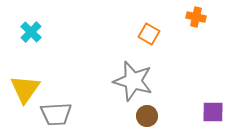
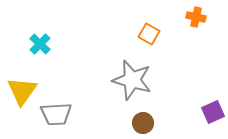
cyan cross: moved 9 px right, 12 px down
gray star: moved 1 px left, 1 px up
yellow triangle: moved 3 px left, 2 px down
purple square: rotated 25 degrees counterclockwise
brown circle: moved 4 px left, 7 px down
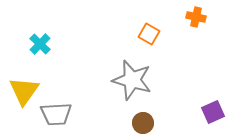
yellow triangle: moved 2 px right
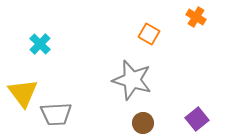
orange cross: rotated 18 degrees clockwise
yellow triangle: moved 1 px left, 2 px down; rotated 12 degrees counterclockwise
purple square: moved 16 px left, 7 px down; rotated 15 degrees counterclockwise
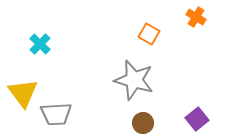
gray star: moved 2 px right
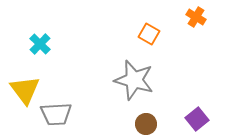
yellow triangle: moved 2 px right, 3 px up
brown circle: moved 3 px right, 1 px down
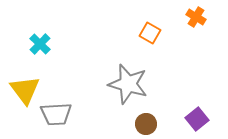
orange square: moved 1 px right, 1 px up
gray star: moved 6 px left, 4 px down
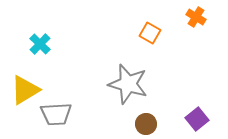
yellow triangle: rotated 36 degrees clockwise
